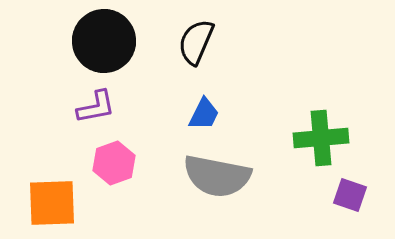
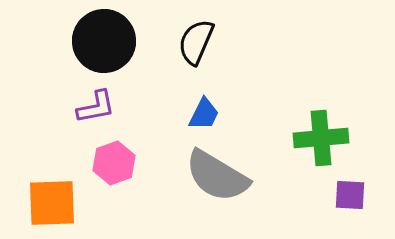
gray semicircle: rotated 20 degrees clockwise
purple square: rotated 16 degrees counterclockwise
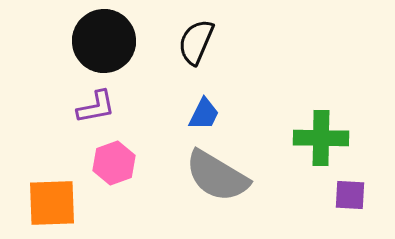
green cross: rotated 6 degrees clockwise
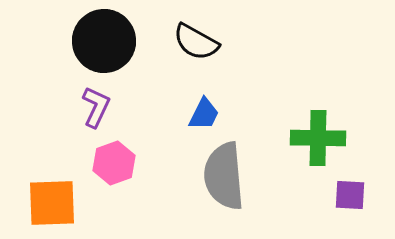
black semicircle: rotated 84 degrees counterclockwise
purple L-shape: rotated 54 degrees counterclockwise
green cross: moved 3 px left
gray semicircle: moved 7 px right; rotated 54 degrees clockwise
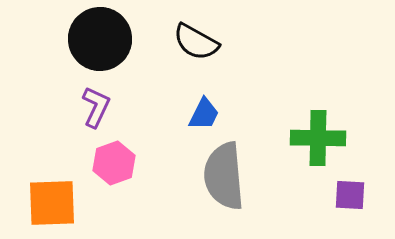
black circle: moved 4 px left, 2 px up
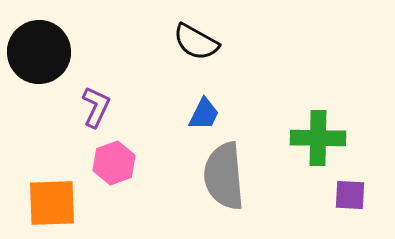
black circle: moved 61 px left, 13 px down
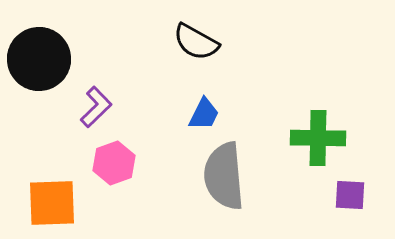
black circle: moved 7 px down
purple L-shape: rotated 21 degrees clockwise
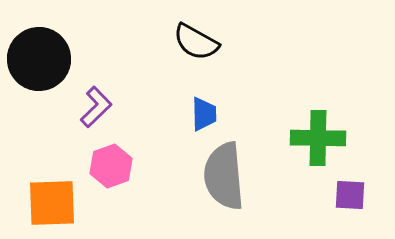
blue trapezoid: rotated 27 degrees counterclockwise
pink hexagon: moved 3 px left, 3 px down
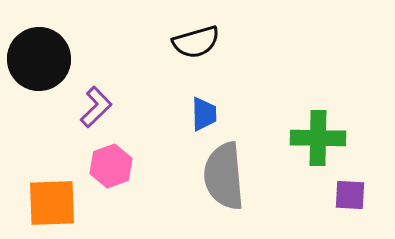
black semicircle: rotated 45 degrees counterclockwise
